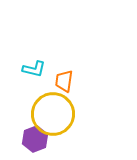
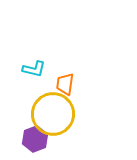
orange trapezoid: moved 1 px right, 3 px down
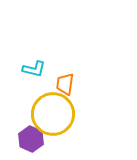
purple hexagon: moved 4 px left; rotated 15 degrees counterclockwise
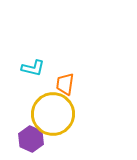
cyan L-shape: moved 1 px left, 1 px up
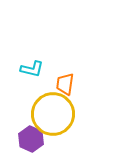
cyan L-shape: moved 1 px left, 1 px down
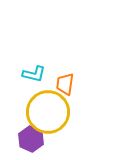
cyan L-shape: moved 2 px right, 5 px down
yellow circle: moved 5 px left, 2 px up
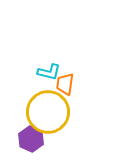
cyan L-shape: moved 15 px right, 2 px up
